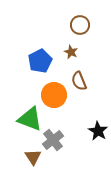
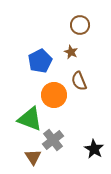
black star: moved 4 px left, 18 px down
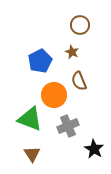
brown star: moved 1 px right
gray cross: moved 15 px right, 14 px up; rotated 15 degrees clockwise
brown triangle: moved 1 px left, 3 px up
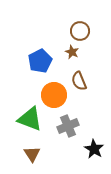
brown circle: moved 6 px down
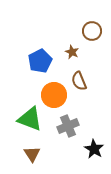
brown circle: moved 12 px right
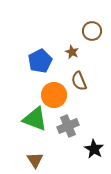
green triangle: moved 5 px right
brown triangle: moved 3 px right, 6 px down
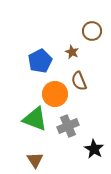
orange circle: moved 1 px right, 1 px up
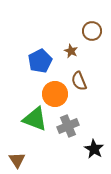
brown star: moved 1 px left, 1 px up
brown triangle: moved 18 px left
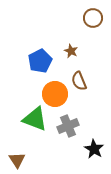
brown circle: moved 1 px right, 13 px up
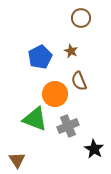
brown circle: moved 12 px left
blue pentagon: moved 4 px up
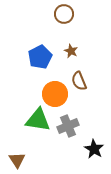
brown circle: moved 17 px left, 4 px up
green triangle: moved 3 px right, 1 px down; rotated 12 degrees counterclockwise
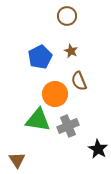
brown circle: moved 3 px right, 2 px down
black star: moved 4 px right
